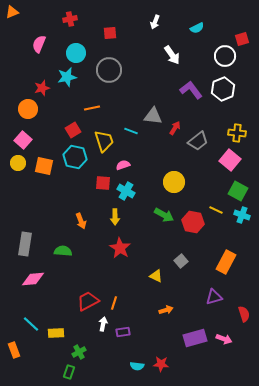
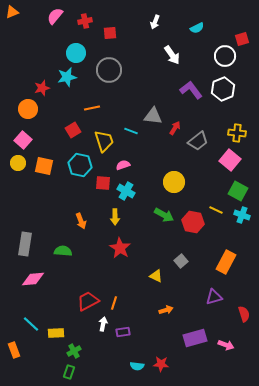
red cross at (70, 19): moved 15 px right, 2 px down
pink semicircle at (39, 44): moved 16 px right, 28 px up; rotated 18 degrees clockwise
cyan hexagon at (75, 157): moved 5 px right, 8 px down
pink arrow at (224, 339): moved 2 px right, 6 px down
green cross at (79, 352): moved 5 px left, 1 px up
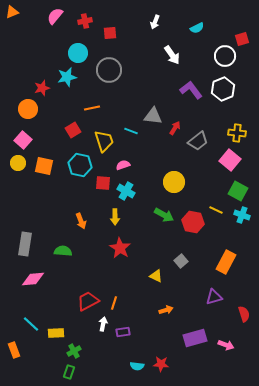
cyan circle at (76, 53): moved 2 px right
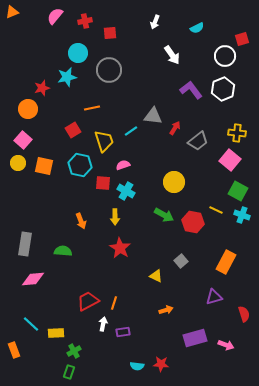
cyan line at (131, 131): rotated 56 degrees counterclockwise
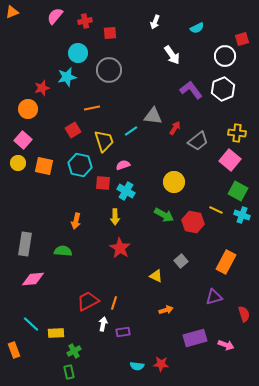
orange arrow at (81, 221): moved 5 px left; rotated 35 degrees clockwise
green rectangle at (69, 372): rotated 32 degrees counterclockwise
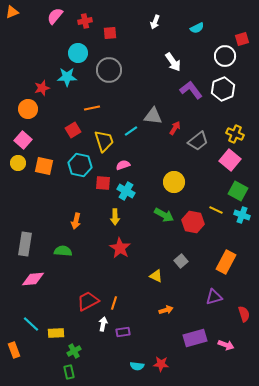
white arrow at (172, 55): moved 1 px right, 7 px down
cyan star at (67, 77): rotated 12 degrees clockwise
yellow cross at (237, 133): moved 2 px left, 1 px down; rotated 18 degrees clockwise
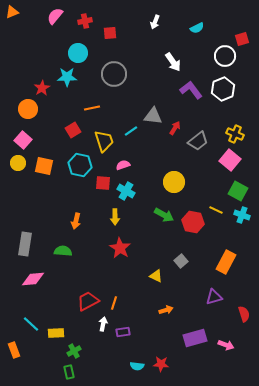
gray circle at (109, 70): moved 5 px right, 4 px down
red star at (42, 88): rotated 14 degrees counterclockwise
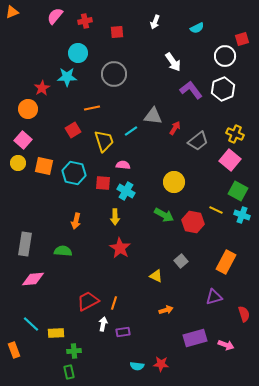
red square at (110, 33): moved 7 px right, 1 px up
cyan hexagon at (80, 165): moved 6 px left, 8 px down
pink semicircle at (123, 165): rotated 24 degrees clockwise
green cross at (74, 351): rotated 24 degrees clockwise
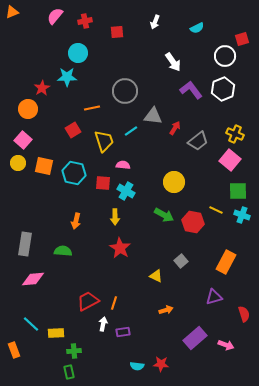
gray circle at (114, 74): moved 11 px right, 17 px down
green square at (238, 191): rotated 30 degrees counterclockwise
purple rectangle at (195, 338): rotated 25 degrees counterclockwise
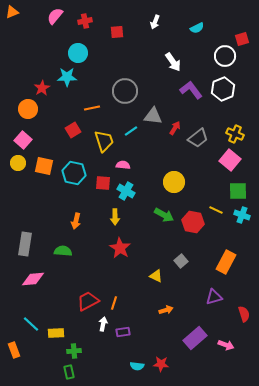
gray trapezoid at (198, 141): moved 3 px up
